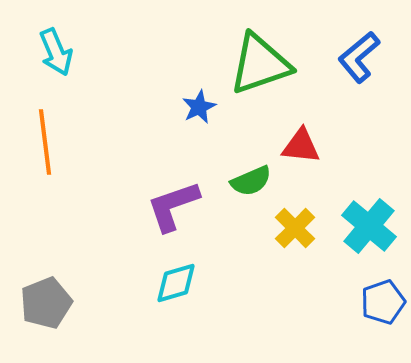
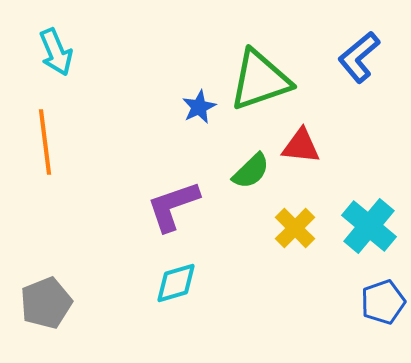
green triangle: moved 16 px down
green semicircle: moved 10 px up; rotated 21 degrees counterclockwise
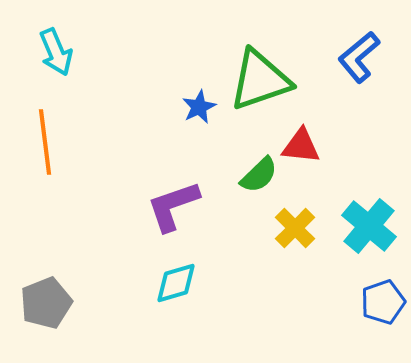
green semicircle: moved 8 px right, 4 px down
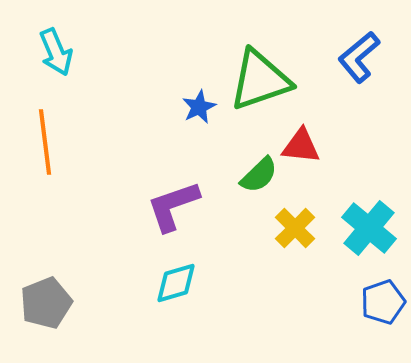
cyan cross: moved 2 px down
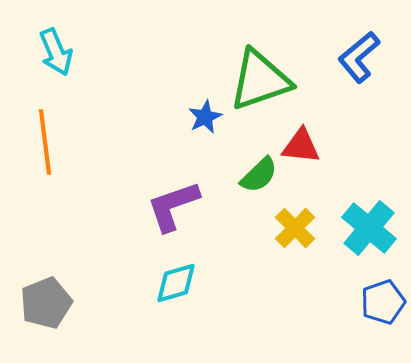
blue star: moved 6 px right, 10 px down
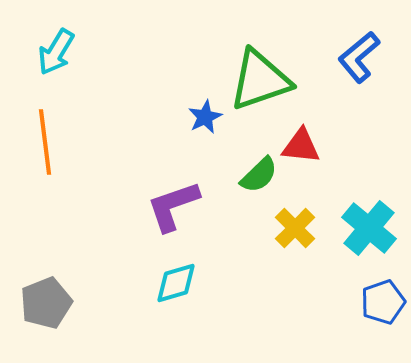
cyan arrow: rotated 54 degrees clockwise
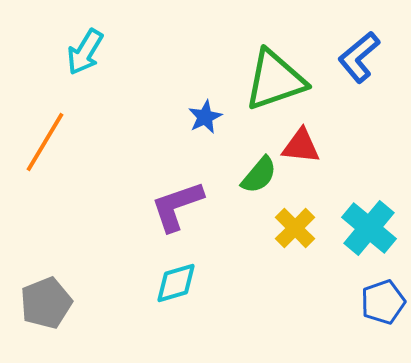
cyan arrow: moved 29 px right
green triangle: moved 15 px right
orange line: rotated 38 degrees clockwise
green semicircle: rotated 6 degrees counterclockwise
purple L-shape: moved 4 px right
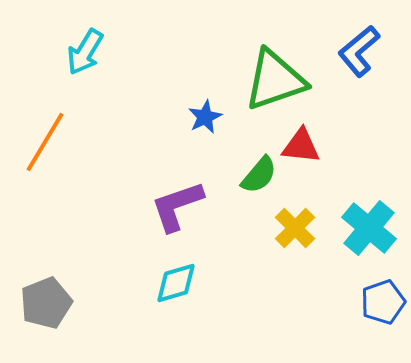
blue L-shape: moved 6 px up
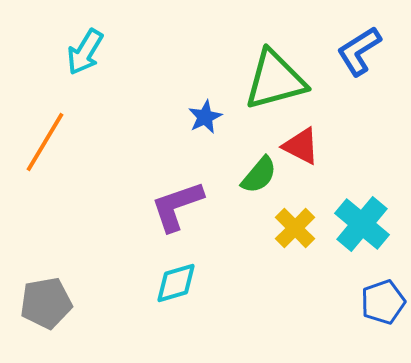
blue L-shape: rotated 8 degrees clockwise
green triangle: rotated 4 degrees clockwise
red triangle: rotated 21 degrees clockwise
cyan cross: moved 7 px left, 4 px up
gray pentagon: rotated 12 degrees clockwise
